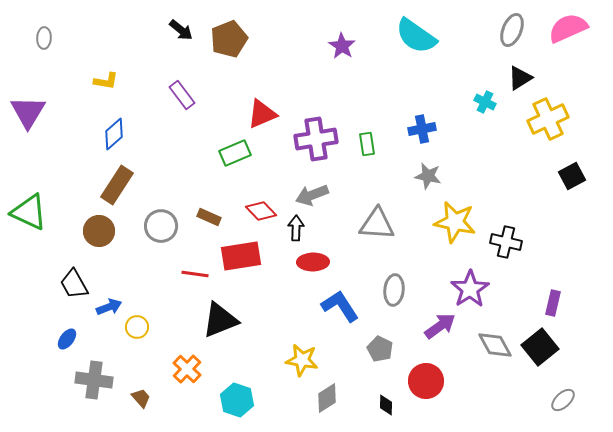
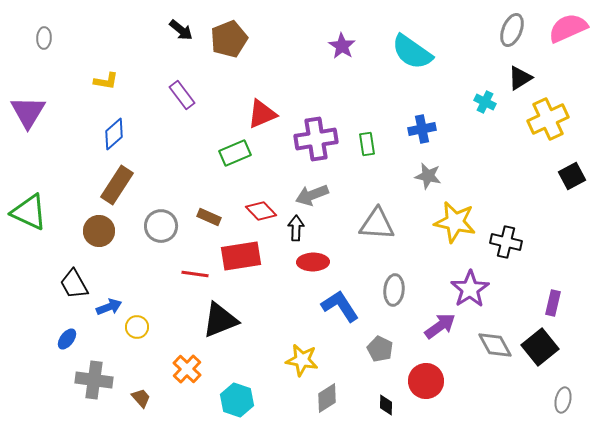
cyan semicircle at (416, 36): moved 4 px left, 16 px down
gray ellipse at (563, 400): rotated 35 degrees counterclockwise
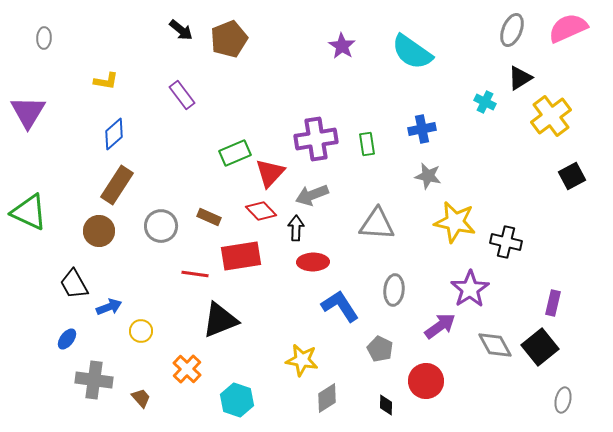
red triangle at (262, 114): moved 8 px right, 59 px down; rotated 24 degrees counterclockwise
yellow cross at (548, 119): moved 3 px right, 3 px up; rotated 12 degrees counterclockwise
yellow circle at (137, 327): moved 4 px right, 4 px down
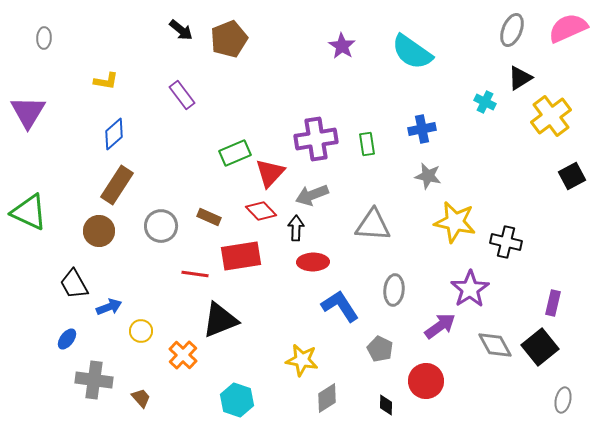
gray triangle at (377, 224): moved 4 px left, 1 px down
orange cross at (187, 369): moved 4 px left, 14 px up
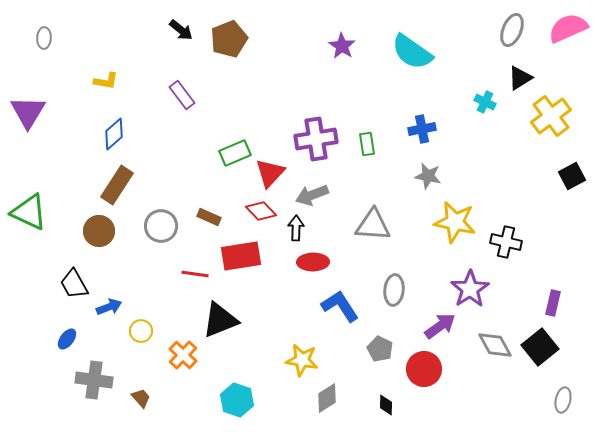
red circle at (426, 381): moved 2 px left, 12 px up
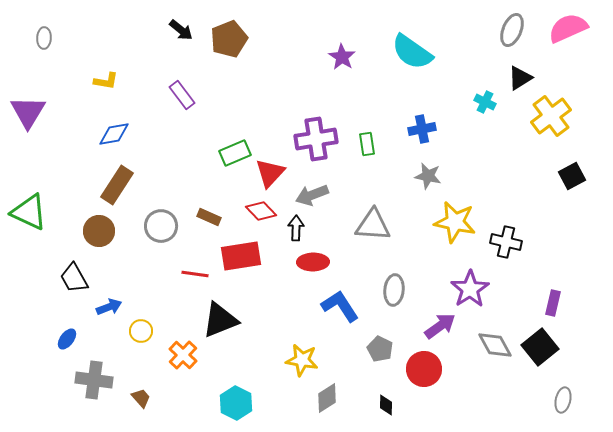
purple star at (342, 46): moved 11 px down
blue diamond at (114, 134): rotated 32 degrees clockwise
black trapezoid at (74, 284): moved 6 px up
cyan hexagon at (237, 400): moved 1 px left, 3 px down; rotated 8 degrees clockwise
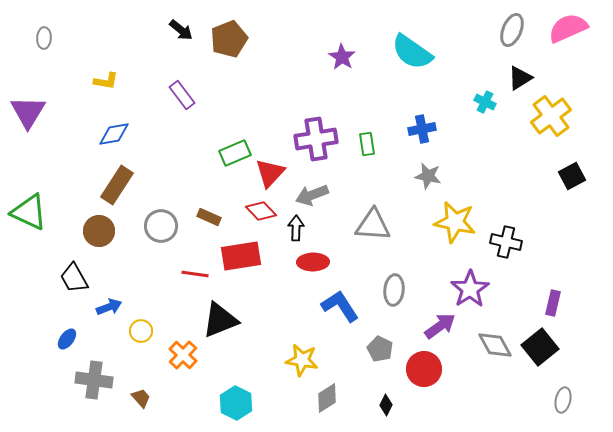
black diamond at (386, 405): rotated 25 degrees clockwise
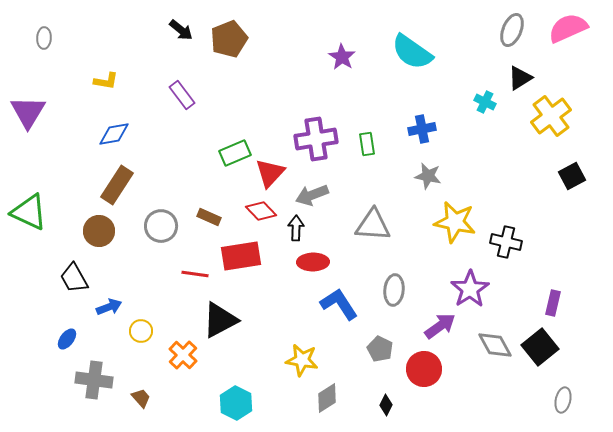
blue L-shape at (340, 306): moved 1 px left, 2 px up
black triangle at (220, 320): rotated 6 degrees counterclockwise
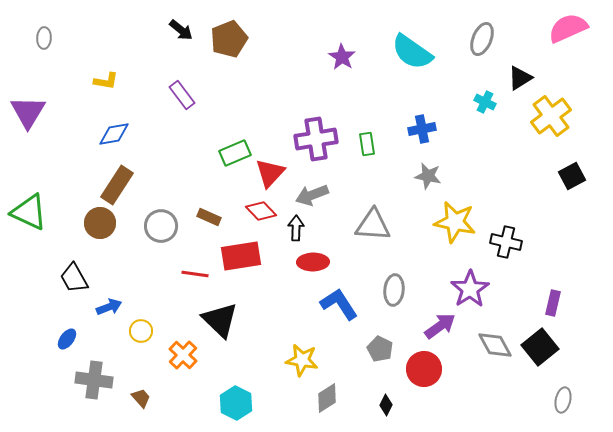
gray ellipse at (512, 30): moved 30 px left, 9 px down
brown circle at (99, 231): moved 1 px right, 8 px up
black triangle at (220, 320): rotated 48 degrees counterclockwise
